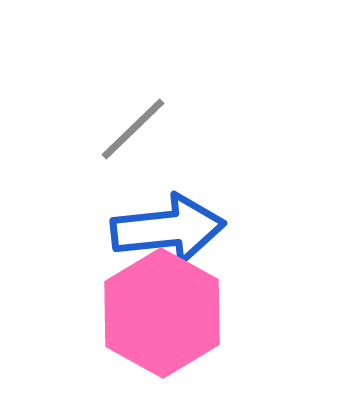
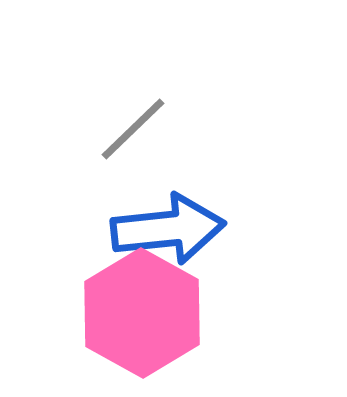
pink hexagon: moved 20 px left
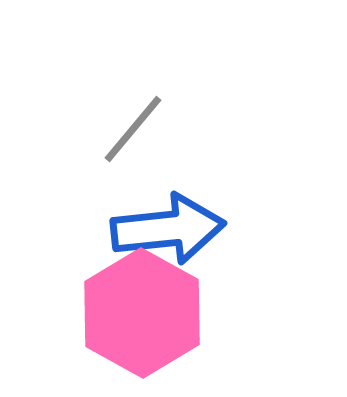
gray line: rotated 6 degrees counterclockwise
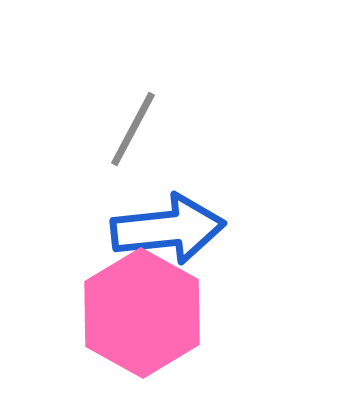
gray line: rotated 12 degrees counterclockwise
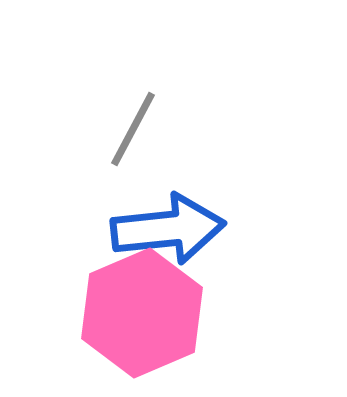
pink hexagon: rotated 8 degrees clockwise
